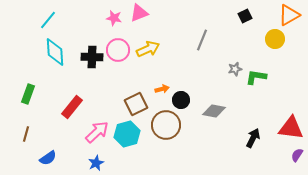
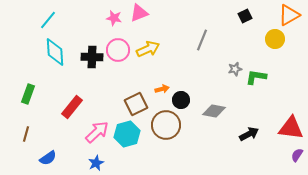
black arrow: moved 4 px left, 4 px up; rotated 36 degrees clockwise
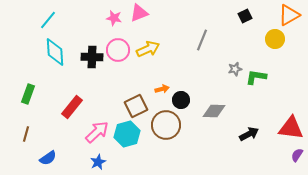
brown square: moved 2 px down
gray diamond: rotated 10 degrees counterclockwise
blue star: moved 2 px right, 1 px up
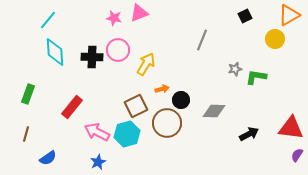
yellow arrow: moved 2 px left, 15 px down; rotated 35 degrees counterclockwise
brown circle: moved 1 px right, 2 px up
pink arrow: rotated 110 degrees counterclockwise
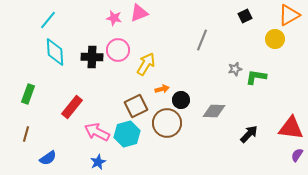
black arrow: rotated 18 degrees counterclockwise
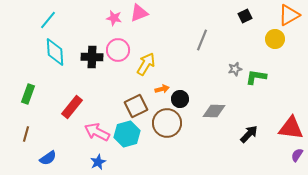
black circle: moved 1 px left, 1 px up
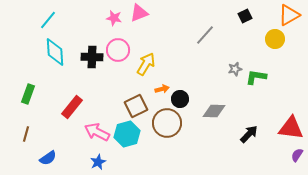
gray line: moved 3 px right, 5 px up; rotated 20 degrees clockwise
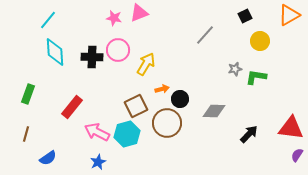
yellow circle: moved 15 px left, 2 px down
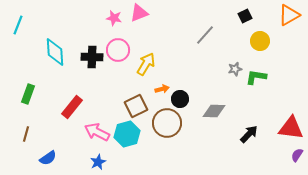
cyan line: moved 30 px left, 5 px down; rotated 18 degrees counterclockwise
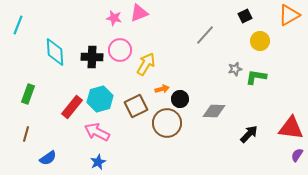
pink circle: moved 2 px right
cyan hexagon: moved 27 px left, 35 px up
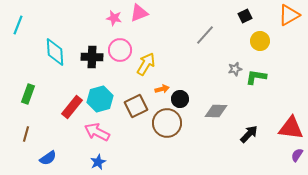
gray diamond: moved 2 px right
